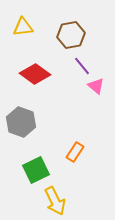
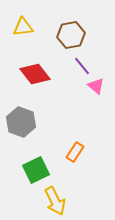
red diamond: rotated 16 degrees clockwise
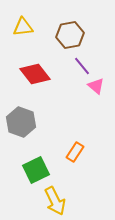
brown hexagon: moved 1 px left
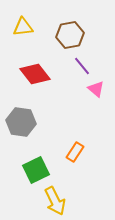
pink triangle: moved 3 px down
gray hexagon: rotated 12 degrees counterclockwise
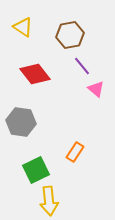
yellow triangle: rotated 40 degrees clockwise
yellow arrow: moved 6 px left; rotated 20 degrees clockwise
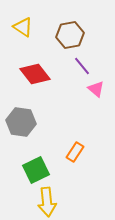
yellow arrow: moved 2 px left, 1 px down
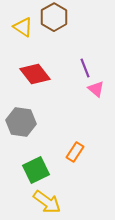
brown hexagon: moved 16 px left, 18 px up; rotated 20 degrees counterclockwise
purple line: moved 3 px right, 2 px down; rotated 18 degrees clockwise
yellow arrow: rotated 48 degrees counterclockwise
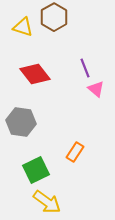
yellow triangle: rotated 15 degrees counterclockwise
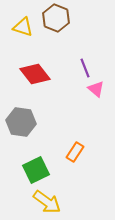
brown hexagon: moved 2 px right, 1 px down; rotated 8 degrees counterclockwise
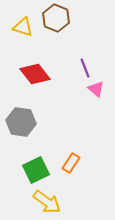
orange rectangle: moved 4 px left, 11 px down
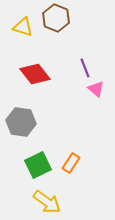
green square: moved 2 px right, 5 px up
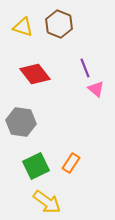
brown hexagon: moved 3 px right, 6 px down
green square: moved 2 px left, 1 px down
